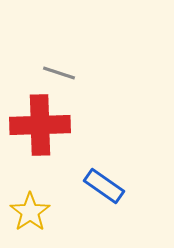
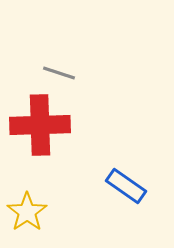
blue rectangle: moved 22 px right
yellow star: moved 3 px left
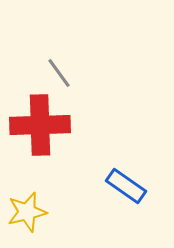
gray line: rotated 36 degrees clockwise
yellow star: rotated 21 degrees clockwise
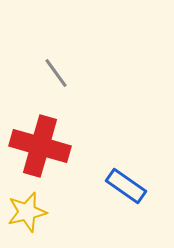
gray line: moved 3 px left
red cross: moved 21 px down; rotated 18 degrees clockwise
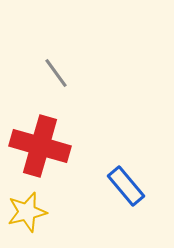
blue rectangle: rotated 15 degrees clockwise
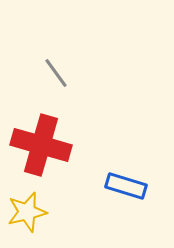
red cross: moved 1 px right, 1 px up
blue rectangle: rotated 33 degrees counterclockwise
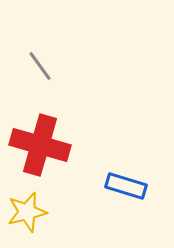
gray line: moved 16 px left, 7 px up
red cross: moved 1 px left
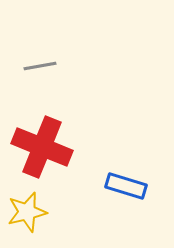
gray line: rotated 64 degrees counterclockwise
red cross: moved 2 px right, 2 px down; rotated 6 degrees clockwise
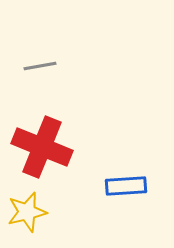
blue rectangle: rotated 21 degrees counterclockwise
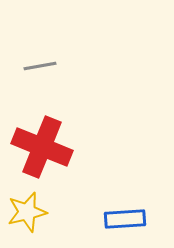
blue rectangle: moved 1 px left, 33 px down
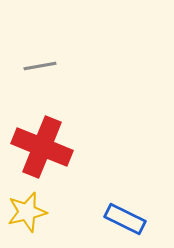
blue rectangle: rotated 30 degrees clockwise
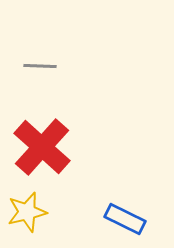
gray line: rotated 12 degrees clockwise
red cross: rotated 20 degrees clockwise
